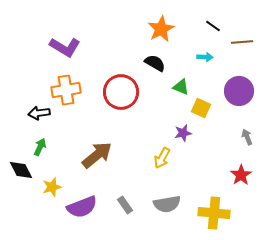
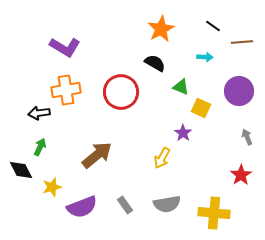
purple star: rotated 24 degrees counterclockwise
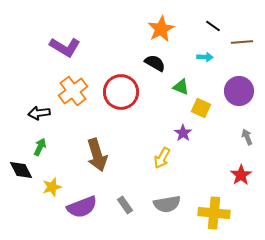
orange cross: moved 7 px right, 1 px down; rotated 28 degrees counterclockwise
brown arrow: rotated 112 degrees clockwise
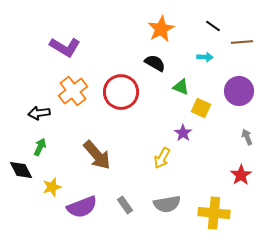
brown arrow: rotated 24 degrees counterclockwise
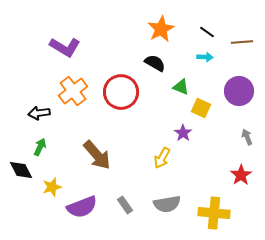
black line: moved 6 px left, 6 px down
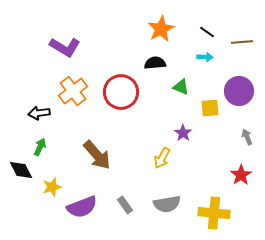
black semicircle: rotated 35 degrees counterclockwise
yellow square: moved 9 px right; rotated 30 degrees counterclockwise
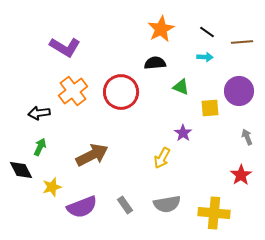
brown arrow: moved 5 px left; rotated 76 degrees counterclockwise
